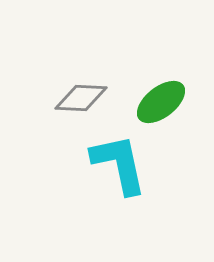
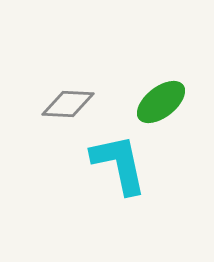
gray diamond: moved 13 px left, 6 px down
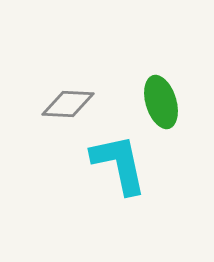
green ellipse: rotated 69 degrees counterclockwise
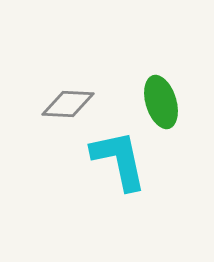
cyan L-shape: moved 4 px up
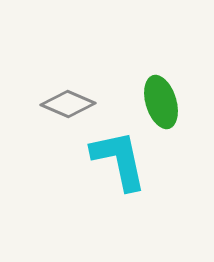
gray diamond: rotated 20 degrees clockwise
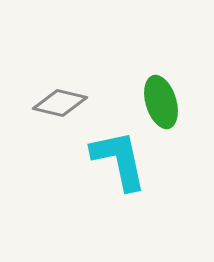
gray diamond: moved 8 px left, 1 px up; rotated 10 degrees counterclockwise
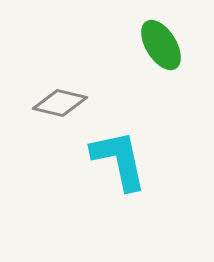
green ellipse: moved 57 px up; rotated 15 degrees counterclockwise
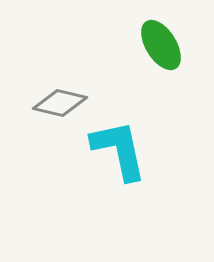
cyan L-shape: moved 10 px up
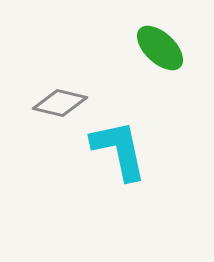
green ellipse: moved 1 px left, 3 px down; rotated 15 degrees counterclockwise
